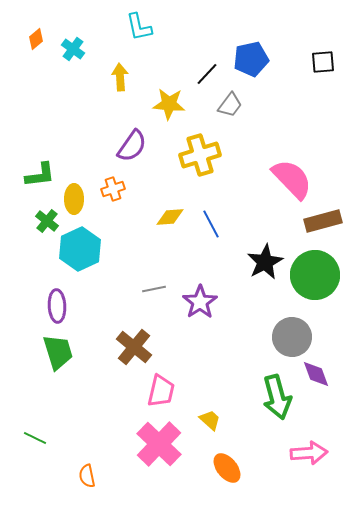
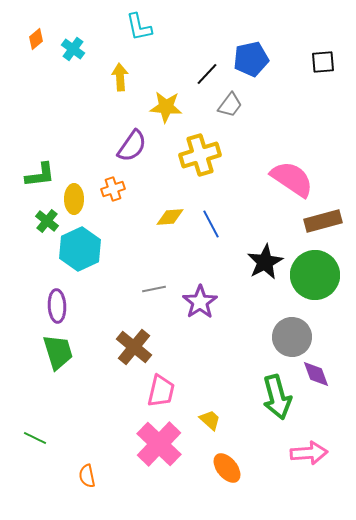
yellow star: moved 3 px left, 3 px down
pink semicircle: rotated 12 degrees counterclockwise
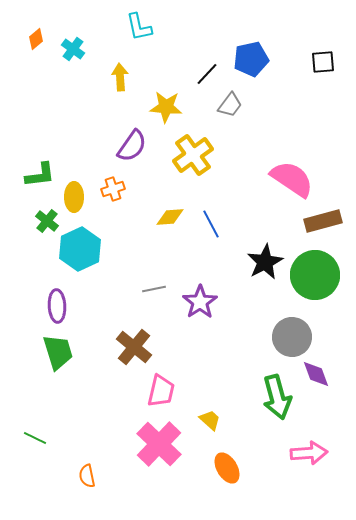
yellow cross: moved 7 px left; rotated 18 degrees counterclockwise
yellow ellipse: moved 2 px up
orange ellipse: rotated 8 degrees clockwise
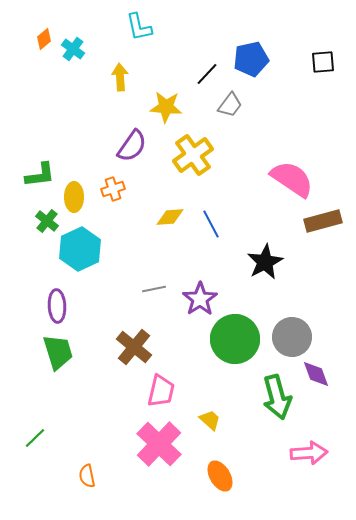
orange diamond: moved 8 px right
green circle: moved 80 px left, 64 px down
purple star: moved 3 px up
green line: rotated 70 degrees counterclockwise
orange ellipse: moved 7 px left, 8 px down
